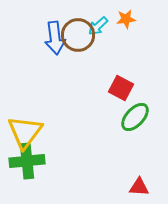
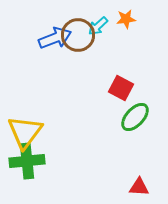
blue arrow: rotated 104 degrees counterclockwise
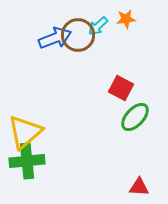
yellow triangle: rotated 12 degrees clockwise
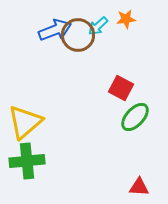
blue arrow: moved 8 px up
yellow triangle: moved 10 px up
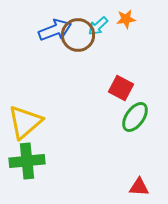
green ellipse: rotated 8 degrees counterclockwise
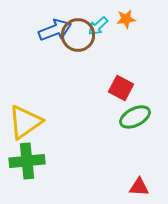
green ellipse: rotated 28 degrees clockwise
yellow triangle: rotated 6 degrees clockwise
